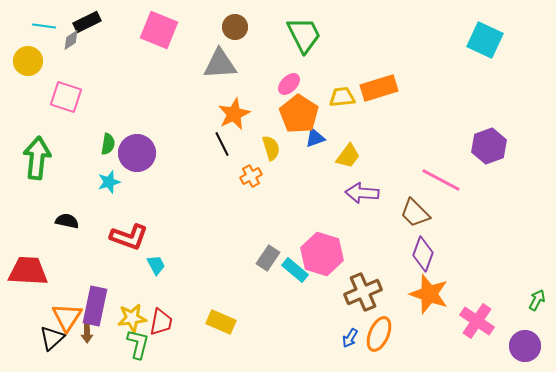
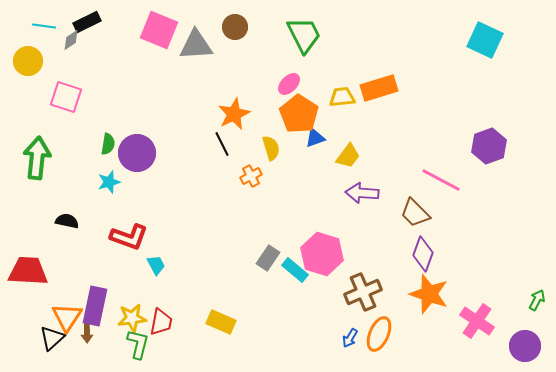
gray triangle at (220, 64): moved 24 px left, 19 px up
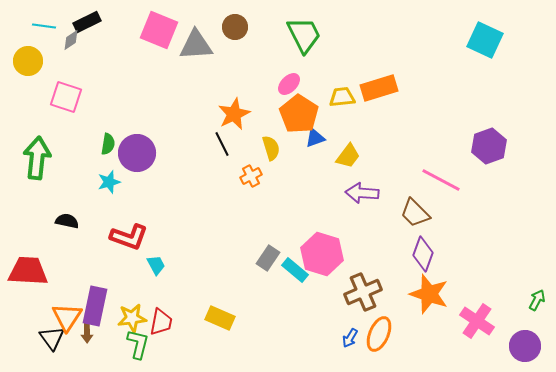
yellow rectangle at (221, 322): moved 1 px left, 4 px up
black triangle at (52, 338): rotated 24 degrees counterclockwise
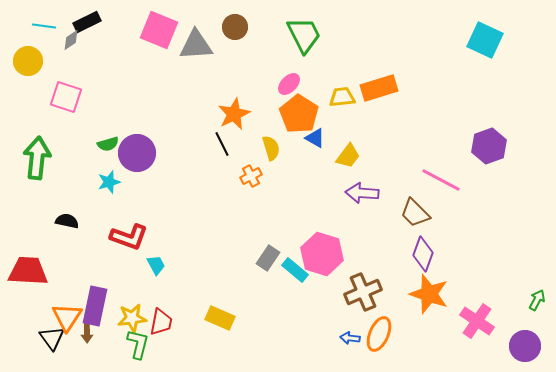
blue triangle at (315, 138): rotated 50 degrees clockwise
green semicircle at (108, 144): rotated 65 degrees clockwise
blue arrow at (350, 338): rotated 66 degrees clockwise
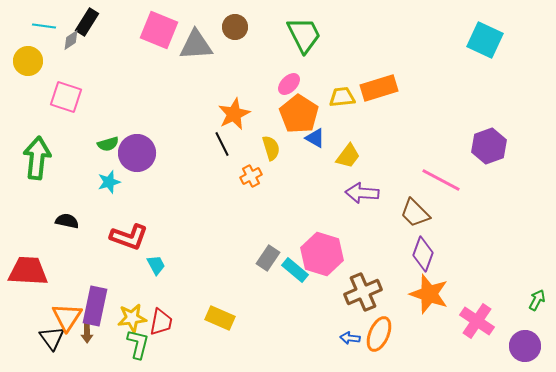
black rectangle at (87, 22): rotated 32 degrees counterclockwise
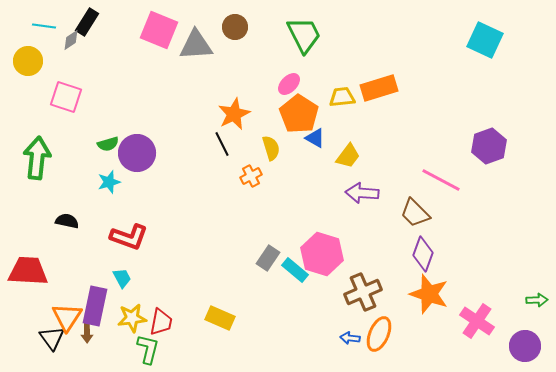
cyan trapezoid at (156, 265): moved 34 px left, 13 px down
green arrow at (537, 300): rotated 60 degrees clockwise
green L-shape at (138, 344): moved 10 px right, 5 px down
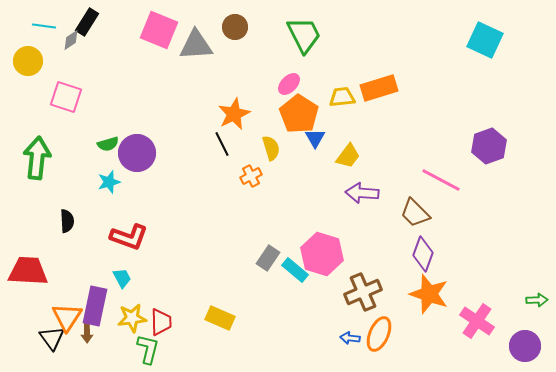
blue triangle at (315, 138): rotated 30 degrees clockwise
black semicircle at (67, 221): rotated 75 degrees clockwise
red trapezoid at (161, 322): rotated 12 degrees counterclockwise
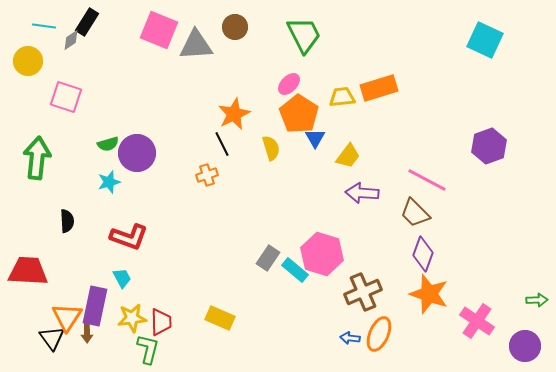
orange cross at (251, 176): moved 44 px left, 1 px up; rotated 10 degrees clockwise
pink line at (441, 180): moved 14 px left
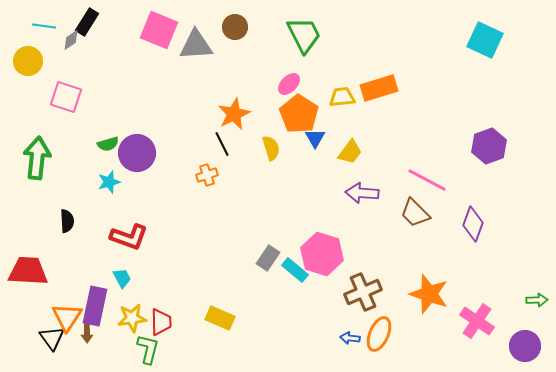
yellow trapezoid at (348, 156): moved 2 px right, 4 px up
purple diamond at (423, 254): moved 50 px right, 30 px up
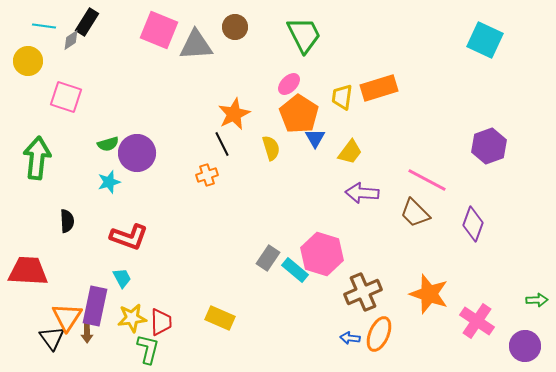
yellow trapezoid at (342, 97): rotated 76 degrees counterclockwise
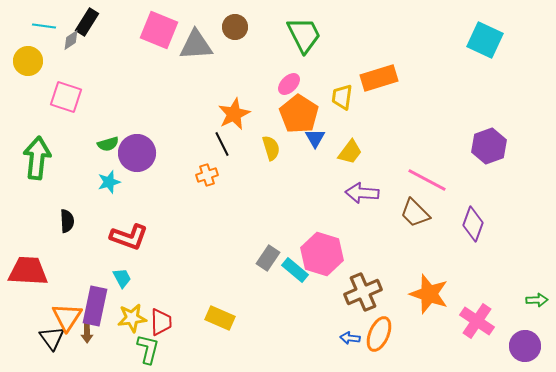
orange rectangle at (379, 88): moved 10 px up
